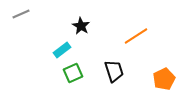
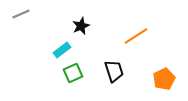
black star: rotated 18 degrees clockwise
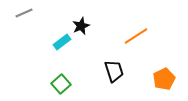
gray line: moved 3 px right, 1 px up
cyan rectangle: moved 8 px up
green square: moved 12 px left, 11 px down; rotated 18 degrees counterclockwise
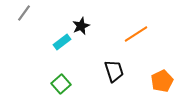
gray line: rotated 30 degrees counterclockwise
orange line: moved 2 px up
orange pentagon: moved 2 px left, 2 px down
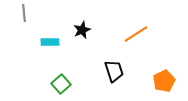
gray line: rotated 42 degrees counterclockwise
black star: moved 1 px right, 4 px down
cyan rectangle: moved 12 px left; rotated 36 degrees clockwise
orange pentagon: moved 2 px right
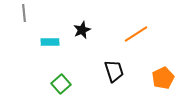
orange pentagon: moved 1 px left, 3 px up
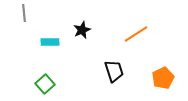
green square: moved 16 px left
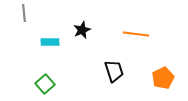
orange line: rotated 40 degrees clockwise
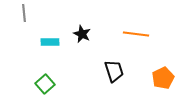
black star: moved 4 px down; rotated 24 degrees counterclockwise
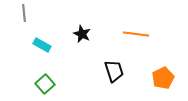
cyan rectangle: moved 8 px left, 3 px down; rotated 30 degrees clockwise
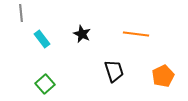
gray line: moved 3 px left
cyan rectangle: moved 6 px up; rotated 24 degrees clockwise
orange pentagon: moved 2 px up
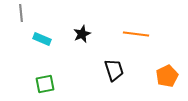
black star: rotated 24 degrees clockwise
cyan rectangle: rotated 30 degrees counterclockwise
black trapezoid: moved 1 px up
orange pentagon: moved 4 px right
green square: rotated 30 degrees clockwise
